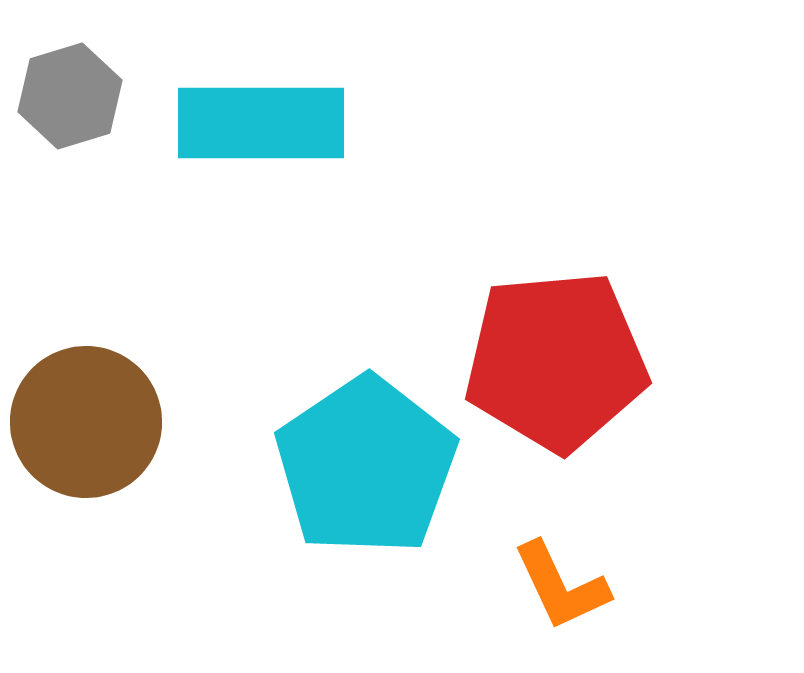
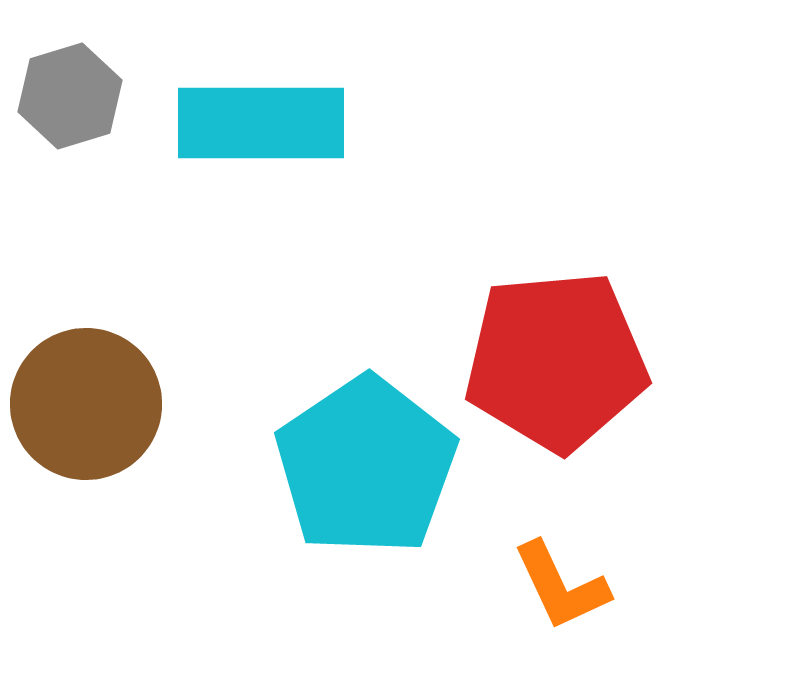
brown circle: moved 18 px up
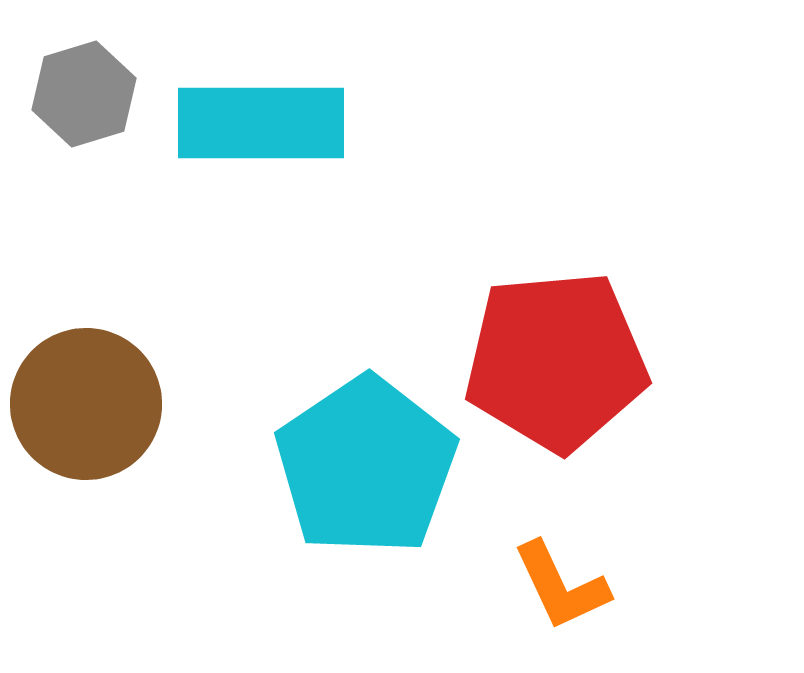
gray hexagon: moved 14 px right, 2 px up
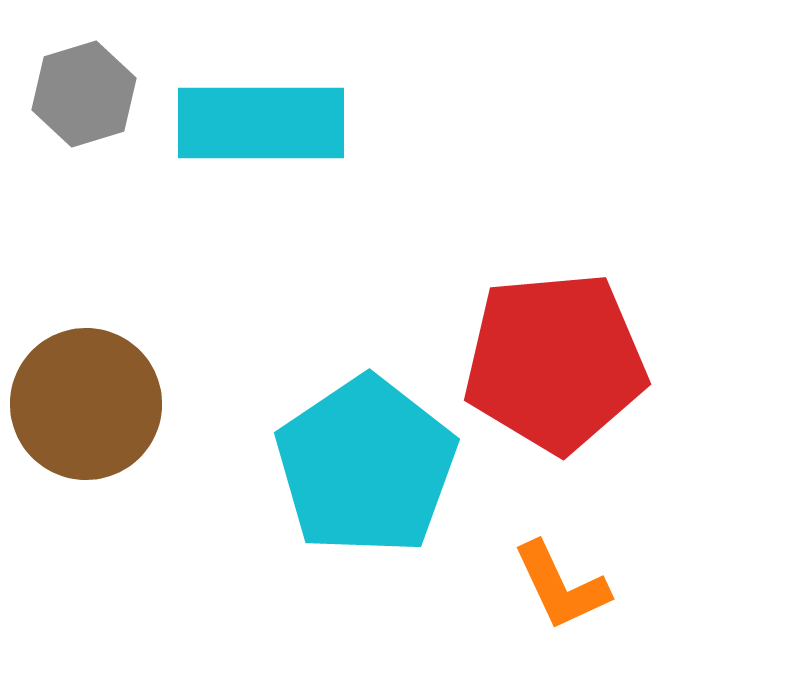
red pentagon: moved 1 px left, 1 px down
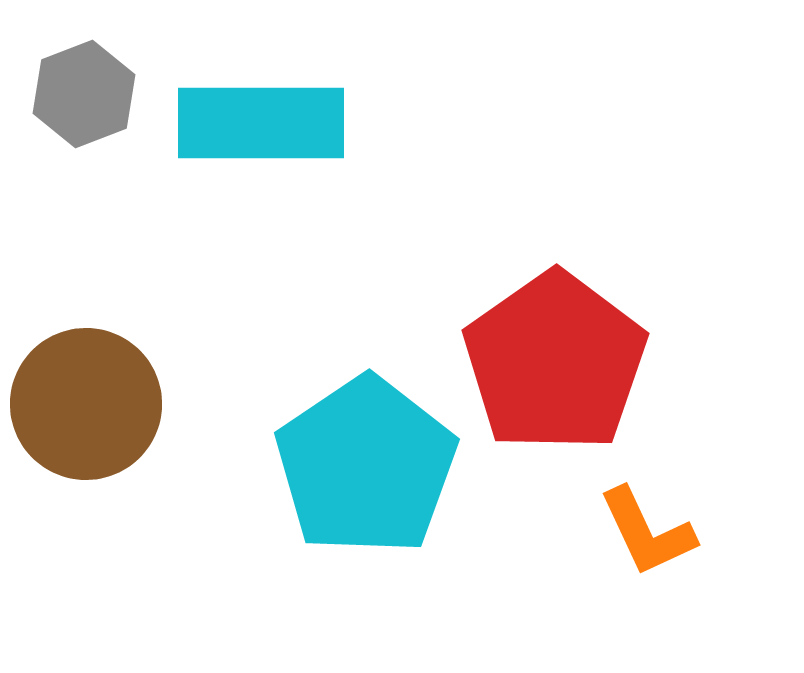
gray hexagon: rotated 4 degrees counterclockwise
red pentagon: rotated 30 degrees counterclockwise
orange L-shape: moved 86 px right, 54 px up
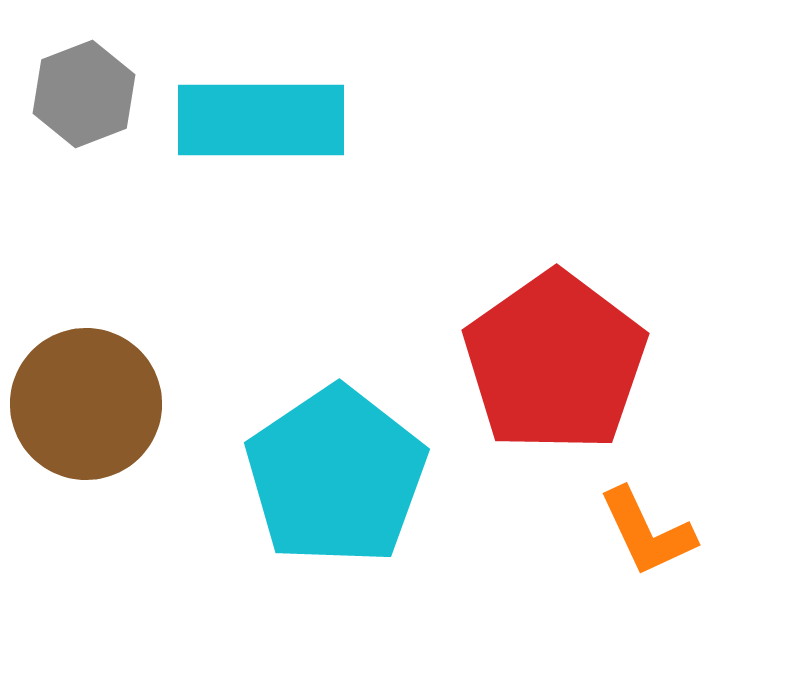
cyan rectangle: moved 3 px up
cyan pentagon: moved 30 px left, 10 px down
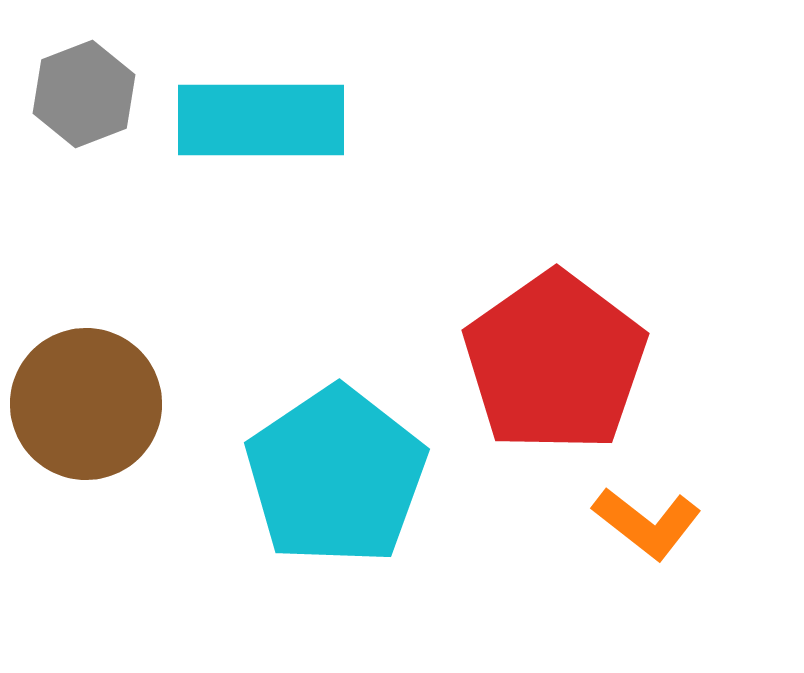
orange L-shape: moved 9 px up; rotated 27 degrees counterclockwise
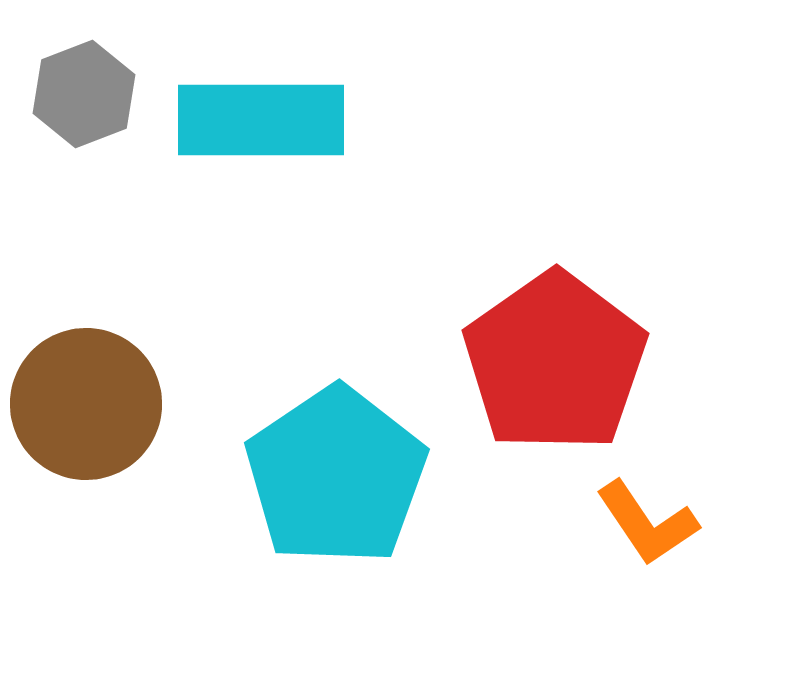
orange L-shape: rotated 18 degrees clockwise
